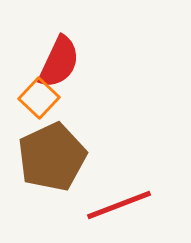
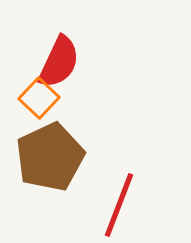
brown pentagon: moved 2 px left
red line: rotated 48 degrees counterclockwise
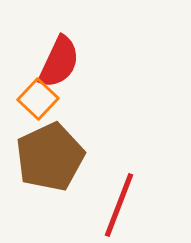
orange square: moved 1 px left, 1 px down
